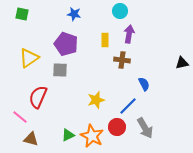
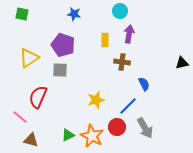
purple pentagon: moved 3 px left, 1 px down
brown cross: moved 2 px down
brown triangle: moved 1 px down
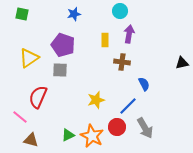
blue star: rotated 24 degrees counterclockwise
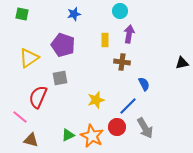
gray square: moved 8 px down; rotated 14 degrees counterclockwise
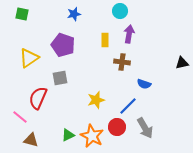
blue semicircle: rotated 136 degrees clockwise
red semicircle: moved 1 px down
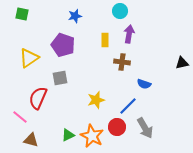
blue star: moved 1 px right, 2 px down
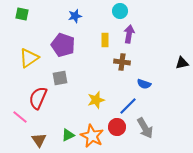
brown triangle: moved 8 px right; rotated 42 degrees clockwise
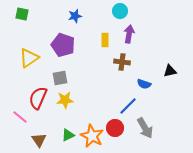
black triangle: moved 12 px left, 8 px down
yellow star: moved 31 px left; rotated 12 degrees clockwise
red circle: moved 2 px left, 1 px down
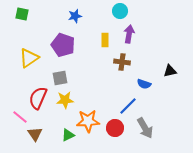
orange star: moved 4 px left, 15 px up; rotated 30 degrees counterclockwise
brown triangle: moved 4 px left, 6 px up
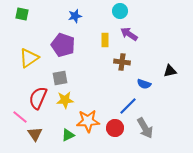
purple arrow: rotated 66 degrees counterclockwise
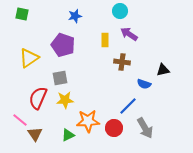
black triangle: moved 7 px left, 1 px up
pink line: moved 3 px down
red circle: moved 1 px left
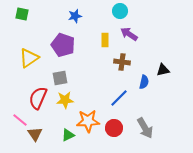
blue semicircle: moved 2 px up; rotated 96 degrees counterclockwise
blue line: moved 9 px left, 8 px up
